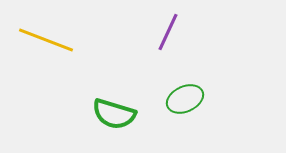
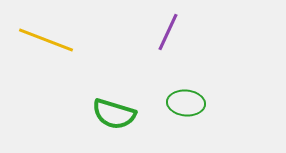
green ellipse: moved 1 px right, 4 px down; rotated 30 degrees clockwise
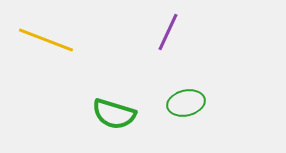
green ellipse: rotated 18 degrees counterclockwise
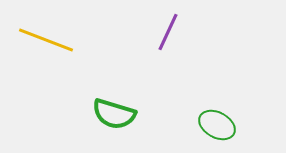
green ellipse: moved 31 px right, 22 px down; rotated 42 degrees clockwise
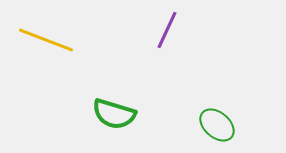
purple line: moved 1 px left, 2 px up
green ellipse: rotated 12 degrees clockwise
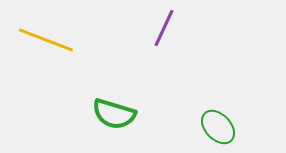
purple line: moved 3 px left, 2 px up
green ellipse: moved 1 px right, 2 px down; rotated 6 degrees clockwise
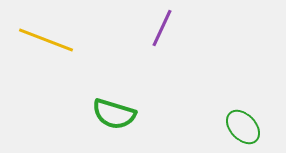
purple line: moved 2 px left
green ellipse: moved 25 px right
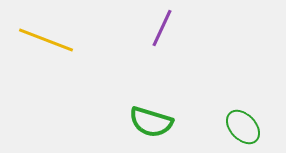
green semicircle: moved 37 px right, 8 px down
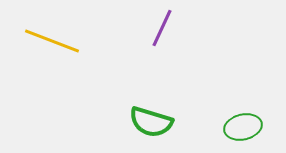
yellow line: moved 6 px right, 1 px down
green ellipse: rotated 60 degrees counterclockwise
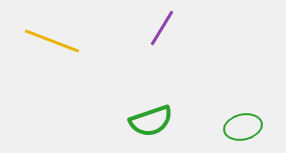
purple line: rotated 6 degrees clockwise
green semicircle: moved 1 px up; rotated 36 degrees counterclockwise
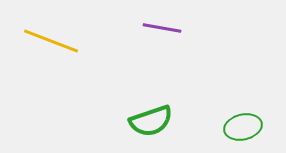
purple line: rotated 69 degrees clockwise
yellow line: moved 1 px left
